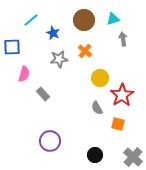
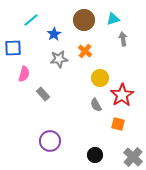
blue star: moved 1 px right, 1 px down; rotated 16 degrees clockwise
blue square: moved 1 px right, 1 px down
gray semicircle: moved 1 px left, 3 px up
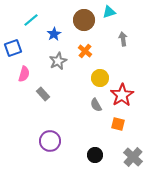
cyan triangle: moved 4 px left, 7 px up
blue square: rotated 18 degrees counterclockwise
gray star: moved 1 px left, 2 px down; rotated 18 degrees counterclockwise
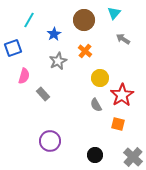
cyan triangle: moved 5 px right, 1 px down; rotated 32 degrees counterclockwise
cyan line: moved 2 px left; rotated 21 degrees counterclockwise
gray arrow: rotated 48 degrees counterclockwise
pink semicircle: moved 2 px down
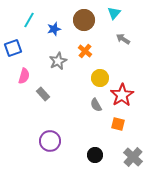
blue star: moved 5 px up; rotated 16 degrees clockwise
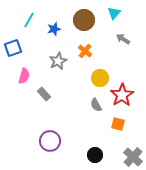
gray rectangle: moved 1 px right
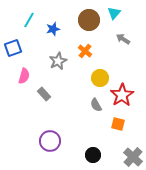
brown circle: moved 5 px right
blue star: moved 1 px left
black circle: moved 2 px left
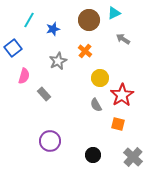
cyan triangle: rotated 24 degrees clockwise
blue square: rotated 18 degrees counterclockwise
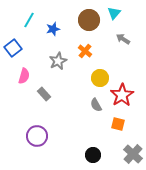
cyan triangle: rotated 24 degrees counterclockwise
purple circle: moved 13 px left, 5 px up
gray cross: moved 3 px up
